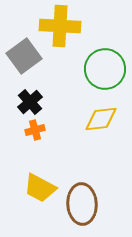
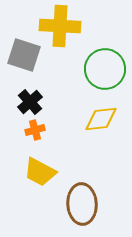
gray square: moved 1 px up; rotated 36 degrees counterclockwise
yellow trapezoid: moved 16 px up
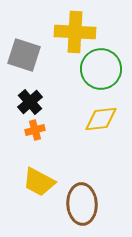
yellow cross: moved 15 px right, 6 px down
green circle: moved 4 px left
yellow trapezoid: moved 1 px left, 10 px down
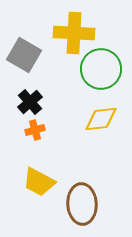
yellow cross: moved 1 px left, 1 px down
gray square: rotated 12 degrees clockwise
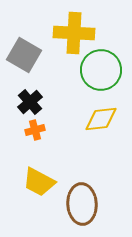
green circle: moved 1 px down
